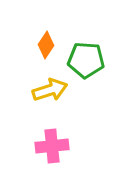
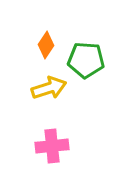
yellow arrow: moved 1 px left, 2 px up
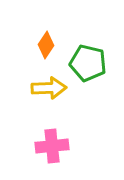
green pentagon: moved 2 px right, 3 px down; rotated 9 degrees clockwise
yellow arrow: rotated 16 degrees clockwise
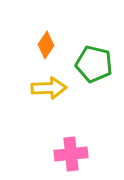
green pentagon: moved 6 px right, 1 px down
pink cross: moved 19 px right, 8 px down
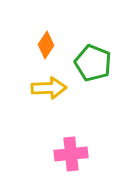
green pentagon: moved 1 px left, 1 px up; rotated 9 degrees clockwise
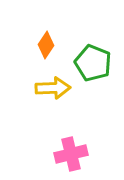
yellow arrow: moved 4 px right
pink cross: rotated 8 degrees counterclockwise
